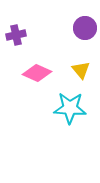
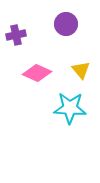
purple circle: moved 19 px left, 4 px up
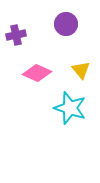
cyan star: rotated 16 degrees clockwise
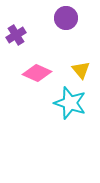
purple circle: moved 6 px up
purple cross: rotated 18 degrees counterclockwise
cyan star: moved 5 px up
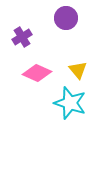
purple cross: moved 6 px right, 2 px down
yellow triangle: moved 3 px left
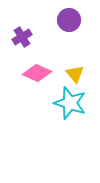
purple circle: moved 3 px right, 2 px down
yellow triangle: moved 3 px left, 4 px down
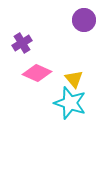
purple circle: moved 15 px right
purple cross: moved 6 px down
yellow triangle: moved 1 px left, 5 px down
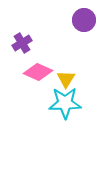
pink diamond: moved 1 px right, 1 px up
yellow triangle: moved 8 px left; rotated 12 degrees clockwise
cyan star: moved 5 px left; rotated 20 degrees counterclockwise
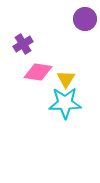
purple circle: moved 1 px right, 1 px up
purple cross: moved 1 px right, 1 px down
pink diamond: rotated 16 degrees counterclockwise
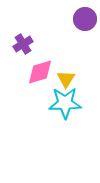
pink diamond: moved 2 px right; rotated 24 degrees counterclockwise
